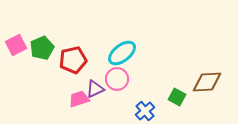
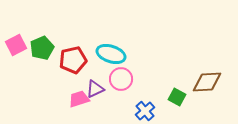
cyan ellipse: moved 11 px left, 1 px down; rotated 56 degrees clockwise
pink circle: moved 4 px right
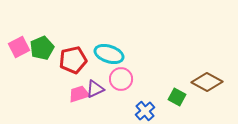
pink square: moved 3 px right, 2 px down
cyan ellipse: moved 2 px left
brown diamond: rotated 32 degrees clockwise
pink trapezoid: moved 5 px up
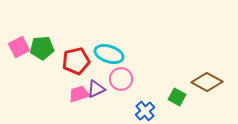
green pentagon: rotated 20 degrees clockwise
red pentagon: moved 3 px right, 1 px down
purple triangle: moved 1 px right
